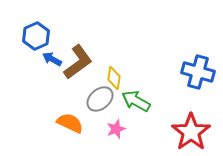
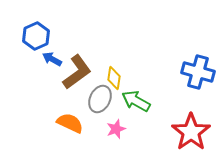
brown L-shape: moved 1 px left, 10 px down
gray ellipse: rotated 24 degrees counterclockwise
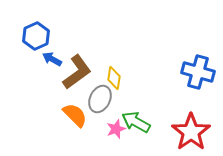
green arrow: moved 21 px down
orange semicircle: moved 5 px right, 8 px up; rotated 20 degrees clockwise
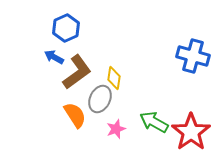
blue hexagon: moved 30 px right, 8 px up
blue arrow: moved 2 px right, 2 px up
blue cross: moved 5 px left, 16 px up
orange semicircle: rotated 12 degrees clockwise
green arrow: moved 18 px right
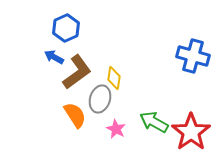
gray ellipse: rotated 8 degrees counterclockwise
pink star: rotated 24 degrees counterclockwise
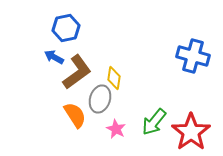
blue hexagon: rotated 12 degrees clockwise
green arrow: rotated 80 degrees counterclockwise
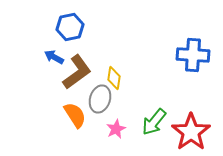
blue hexagon: moved 4 px right, 1 px up
blue cross: moved 1 px up; rotated 12 degrees counterclockwise
pink star: rotated 18 degrees clockwise
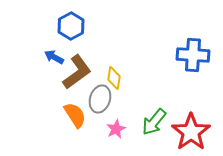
blue hexagon: moved 1 px right, 1 px up; rotated 16 degrees counterclockwise
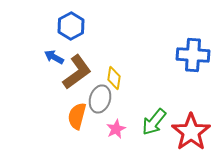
orange semicircle: moved 2 px right, 1 px down; rotated 132 degrees counterclockwise
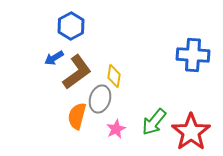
blue arrow: moved 1 px down; rotated 60 degrees counterclockwise
yellow diamond: moved 2 px up
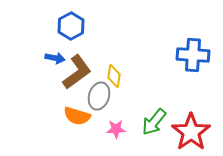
blue arrow: moved 1 px right; rotated 138 degrees counterclockwise
gray ellipse: moved 1 px left, 3 px up
orange semicircle: rotated 88 degrees counterclockwise
pink star: rotated 24 degrees clockwise
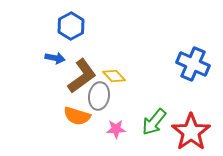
blue cross: moved 9 px down; rotated 20 degrees clockwise
brown L-shape: moved 5 px right, 4 px down
yellow diamond: rotated 50 degrees counterclockwise
gray ellipse: rotated 8 degrees counterclockwise
